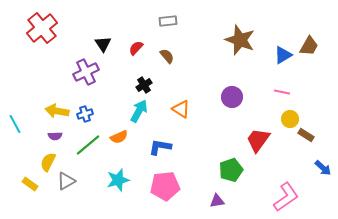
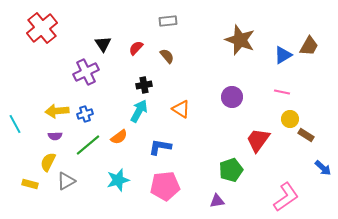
black cross: rotated 21 degrees clockwise
yellow arrow: rotated 15 degrees counterclockwise
orange semicircle: rotated 12 degrees counterclockwise
yellow rectangle: rotated 21 degrees counterclockwise
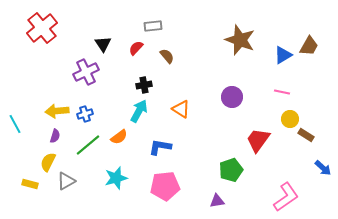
gray rectangle: moved 15 px left, 5 px down
purple semicircle: rotated 72 degrees counterclockwise
cyan star: moved 2 px left, 2 px up
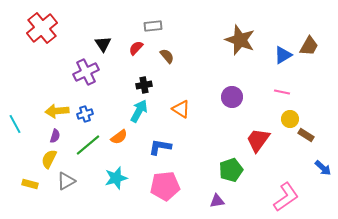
yellow semicircle: moved 1 px right, 3 px up
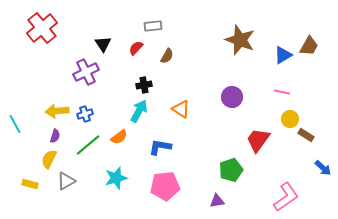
brown semicircle: rotated 70 degrees clockwise
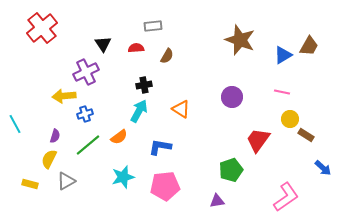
red semicircle: rotated 42 degrees clockwise
yellow arrow: moved 7 px right, 15 px up
cyan star: moved 7 px right, 1 px up
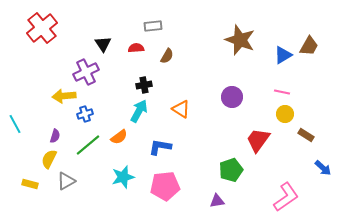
yellow circle: moved 5 px left, 5 px up
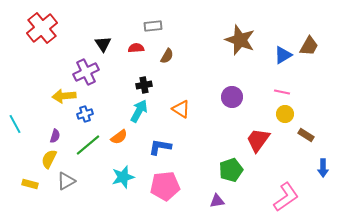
blue arrow: rotated 48 degrees clockwise
